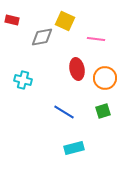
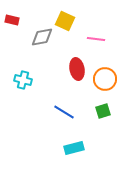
orange circle: moved 1 px down
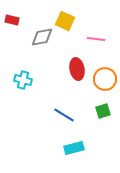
blue line: moved 3 px down
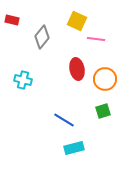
yellow square: moved 12 px right
gray diamond: rotated 40 degrees counterclockwise
blue line: moved 5 px down
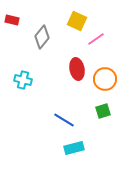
pink line: rotated 42 degrees counterclockwise
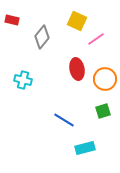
cyan rectangle: moved 11 px right
